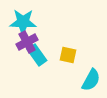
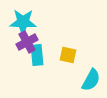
cyan rectangle: rotated 30 degrees clockwise
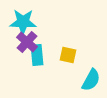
purple cross: rotated 20 degrees counterclockwise
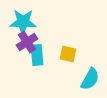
purple cross: rotated 15 degrees clockwise
yellow square: moved 1 px up
cyan semicircle: moved 1 px left, 1 px up
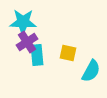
yellow square: moved 1 px up
cyan semicircle: moved 1 px right, 8 px up
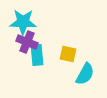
purple cross: rotated 35 degrees counterclockwise
yellow square: moved 1 px down
cyan semicircle: moved 6 px left, 3 px down
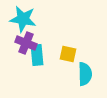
cyan star: moved 3 px up; rotated 8 degrees clockwise
purple cross: moved 1 px left, 1 px down
cyan semicircle: rotated 30 degrees counterclockwise
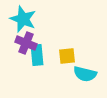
cyan star: rotated 12 degrees clockwise
yellow square: moved 1 px left, 2 px down; rotated 18 degrees counterclockwise
cyan semicircle: rotated 105 degrees clockwise
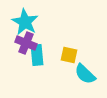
cyan star: moved 2 px right, 3 px down; rotated 8 degrees clockwise
yellow square: moved 2 px right, 1 px up; rotated 18 degrees clockwise
cyan semicircle: rotated 30 degrees clockwise
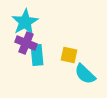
cyan star: rotated 12 degrees clockwise
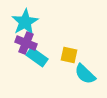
cyan rectangle: moved 2 px down; rotated 50 degrees counterclockwise
